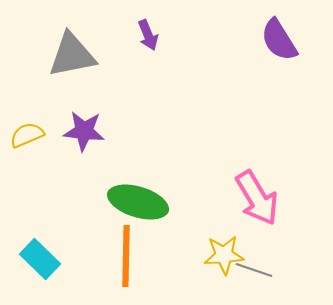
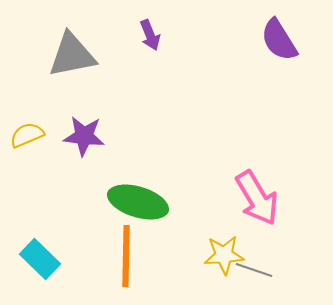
purple arrow: moved 2 px right
purple star: moved 5 px down
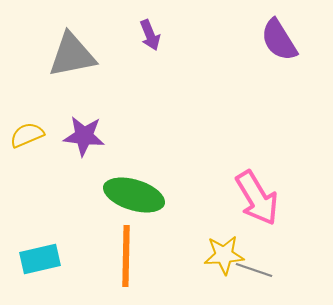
green ellipse: moved 4 px left, 7 px up
cyan rectangle: rotated 57 degrees counterclockwise
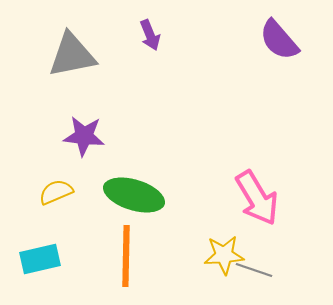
purple semicircle: rotated 9 degrees counterclockwise
yellow semicircle: moved 29 px right, 57 px down
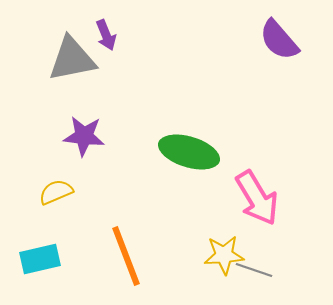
purple arrow: moved 44 px left
gray triangle: moved 4 px down
green ellipse: moved 55 px right, 43 px up
orange line: rotated 22 degrees counterclockwise
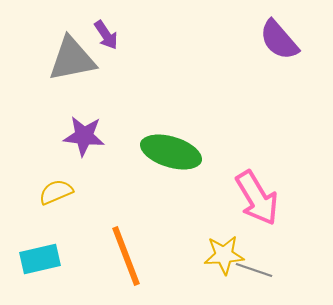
purple arrow: rotated 12 degrees counterclockwise
green ellipse: moved 18 px left
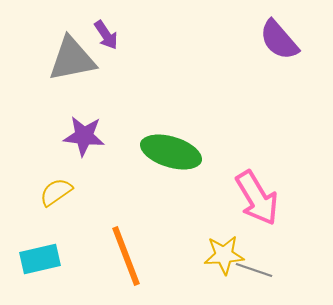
yellow semicircle: rotated 12 degrees counterclockwise
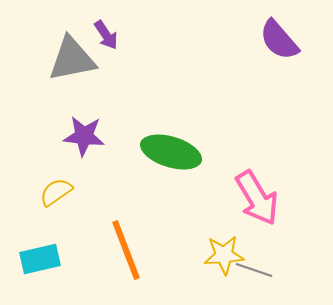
orange line: moved 6 px up
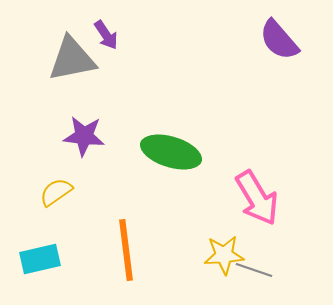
orange line: rotated 14 degrees clockwise
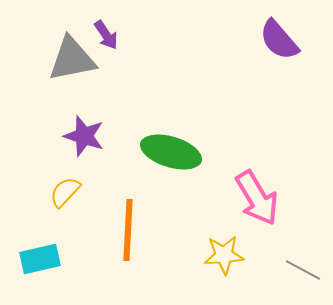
purple star: rotated 12 degrees clockwise
yellow semicircle: moved 9 px right; rotated 12 degrees counterclockwise
orange line: moved 2 px right, 20 px up; rotated 10 degrees clockwise
gray line: moved 49 px right; rotated 9 degrees clockwise
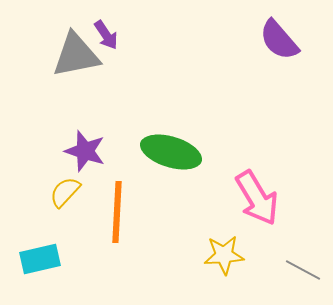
gray triangle: moved 4 px right, 4 px up
purple star: moved 1 px right, 15 px down
orange line: moved 11 px left, 18 px up
